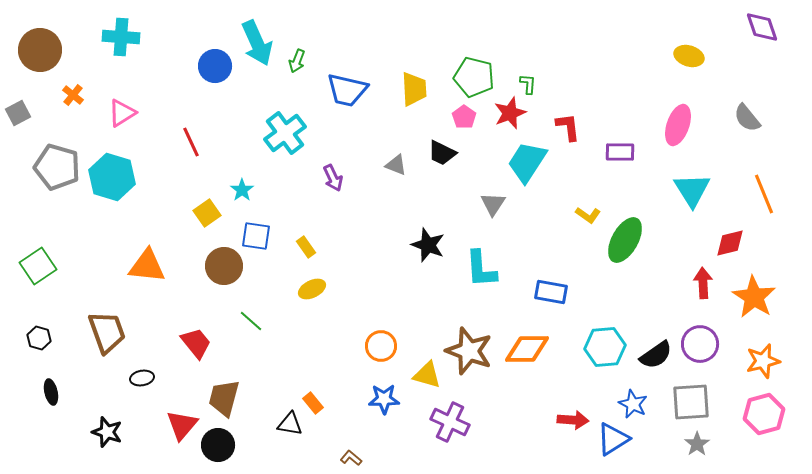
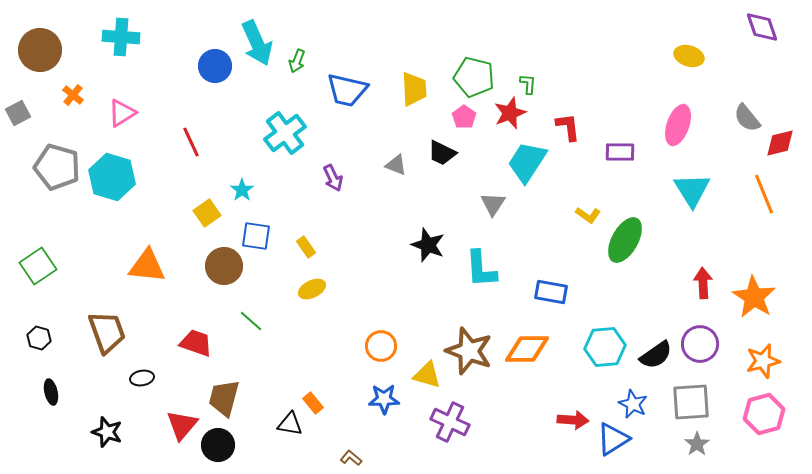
red diamond at (730, 243): moved 50 px right, 100 px up
red trapezoid at (196, 343): rotated 32 degrees counterclockwise
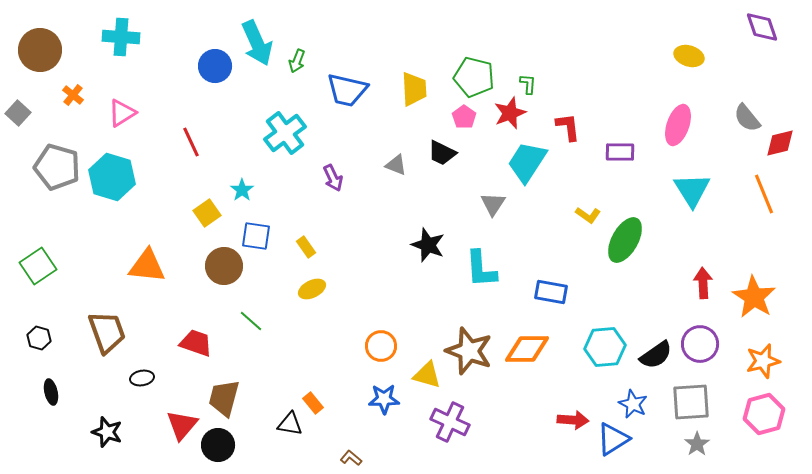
gray square at (18, 113): rotated 20 degrees counterclockwise
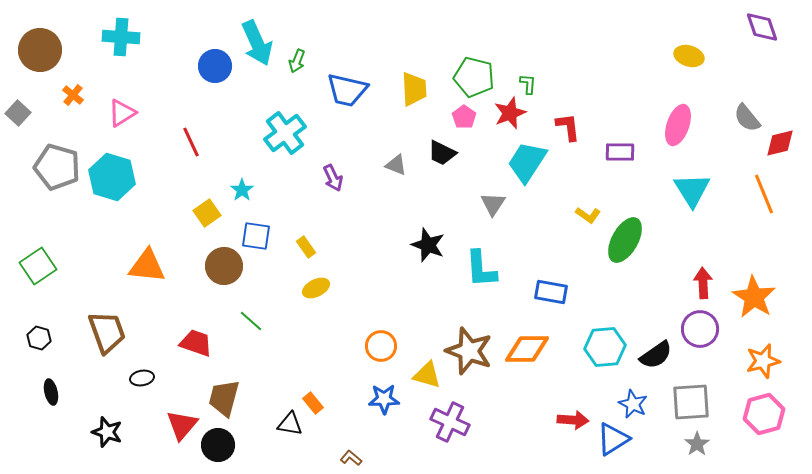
yellow ellipse at (312, 289): moved 4 px right, 1 px up
purple circle at (700, 344): moved 15 px up
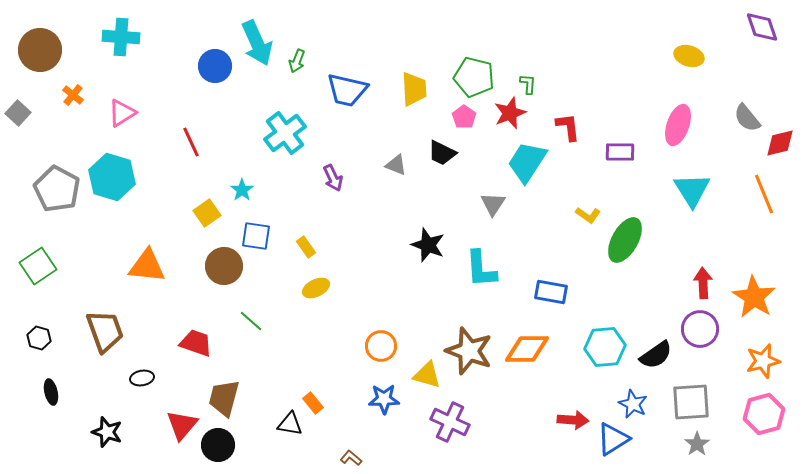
gray pentagon at (57, 167): moved 22 px down; rotated 12 degrees clockwise
brown trapezoid at (107, 332): moved 2 px left, 1 px up
